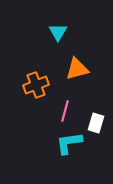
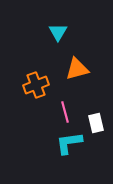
pink line: moved 1 px down; rotated 30 degrees counterclockwise
white rectangle: rotated 30 degrees counterclockwise
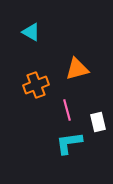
cyan triangle: moved 27 px left; rotated 30 degrees counterclockwise
pink line: moved 2 px right, 2 px up
white rectangle: moved 2 px right, 1 px up
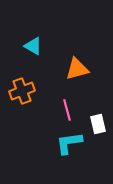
cyan triangle: moved 2 px right, 14 px down
orange cross: moved 14 px left, 6 px down
white rectangle: moved 2 px down
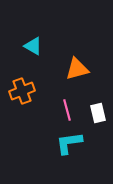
white rectangle: moved 11 px up
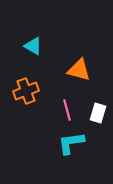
orange triangle: moved 2 px right, 1 px down; rotated 30 degrees clockwise
orange cross: moved 4 px right
white rectangle: rotated 30 degrees clockwise
cyan L-shape: moved 2 px right
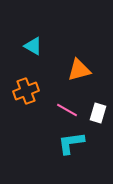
orange triangle: rotated 30 degrees counterclockwise
pink line: rotated 45 degrees counterclockwise
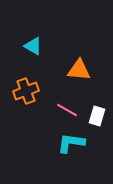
orange triangle: rotated 20 degrees clockwise
white rectangle: moved 1 px left, 3 px down
cyan L-shape: rotated 16 degrees clockwise
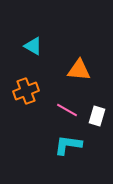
cyan L-shape: moved 3 px left, 2 px down
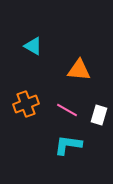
orange cross: moved 13 px down
white rectangle: moved 2 px right, 1 px up
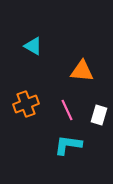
orange triangle: moved 3 px right, 1 px down
pink line: rotated 35 degrees clockwise
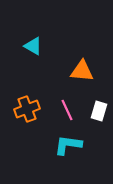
orange cross: moved 1 px right, 5 px down
white rectangle: moved 4 px up
